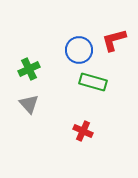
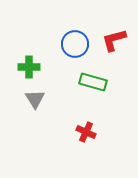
blue circle: moved 4 px left, 6 px up
green cross: moved 2 px up; rotated 25 degrees clockwise
gray triangle: moved 6 px right, 5 px up; rotated 10 degrees clockwise
red cross: moved 3 px right, 1 px down
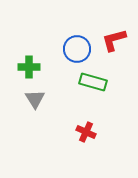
blue circle: moved 2 px right, 5 px down
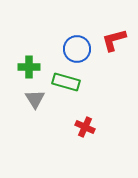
green rectangle: moved 27 px left
red cross: moved 1 px left, 5 px up
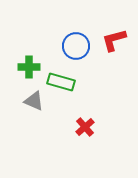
blue circle: moved 1 px left, 3 px up
green rectangle: moved 5 px left
gray triangle: moved 1 px left, 2 px down; rotated 35 degrees counterclockwise
red cross: rotated 24 degrees clockwise
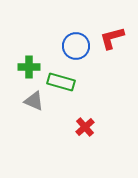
red L-shape: moved 2 px left, 2 px up
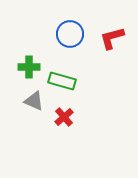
blue circle: moved 6 px left, 12 px up
green rectangle: moved 1 px right, 1 px up
red cross: moved 21 px left, 10 px up
